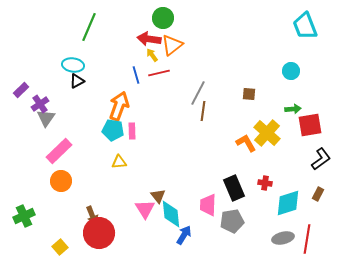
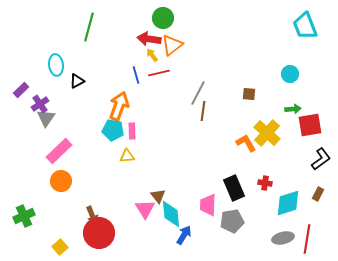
green line at (89, 27): rotated 8 degrees counterclockwise
cyan ellipse at (73, 65): moved 17 px left; rotated 75 degrees clockwise
cyan circle at (291, 71): moved 1 px left, 3 px down
yellow triangle at (119, 162): moved 8 px right, 6 px up
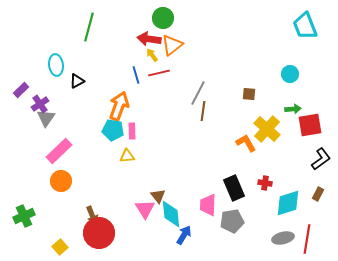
yellow cross at (267, 133): moved 4 px up
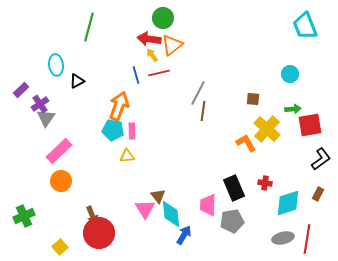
brown square at (249, 94): moved 4 px right, 5 px down
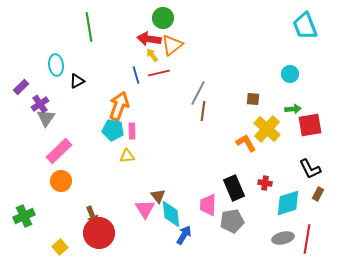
green line at (89, 27): rotated 24 degrees counterclockwise
purple rectangle at (21, 90): moved 3 px up
black L-shape at (321, 159): moved 11 px left, 10 px down; rotated 100 degrees clockwise
